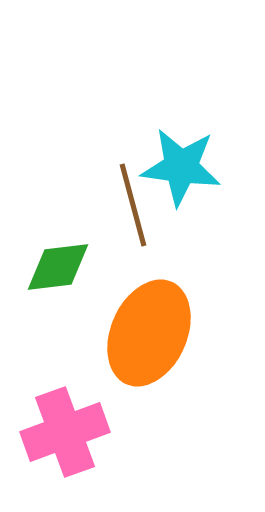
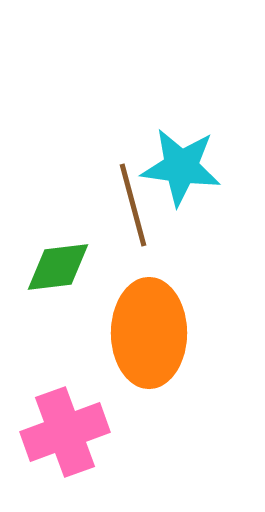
orange ellipse: rotated 24 degrees counterclockwise
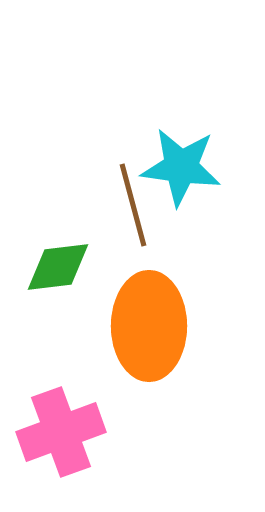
orange ellipse: moved 7 px up
pink cross: moved 4 px left
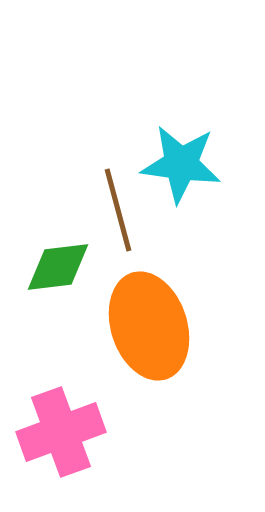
cyan star: moved 3 px up
brown line: moved 15 px left, 5 px down
orange ellipse: rotated 18 degrees counterclockwise
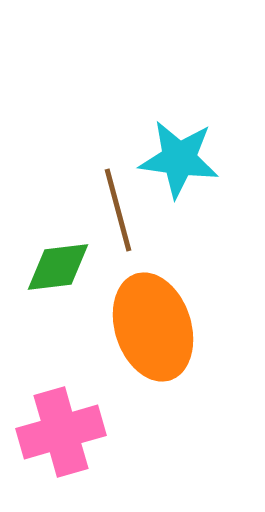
cyan star: moved 2 px left, 5 px up
orange ellipse: moved 4 px right, 1 px down
pink cross: rotated 4 degrees clockwise
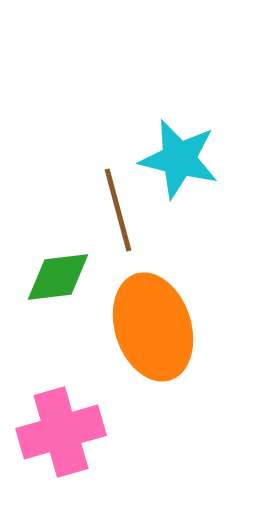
cyan star: rotated 6 degrees clockwise
green diamond: moved 10 px down
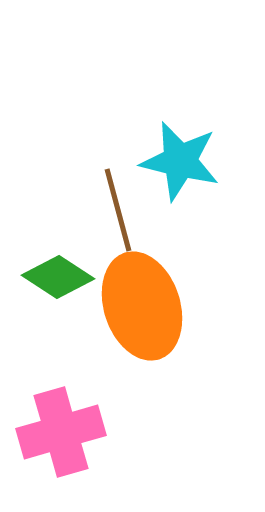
cyan star: moved 1 px right, 2 px down
green diamond: rotated 40 degrees clockwise
orange ellipse: moved 11 px left, 21 px up
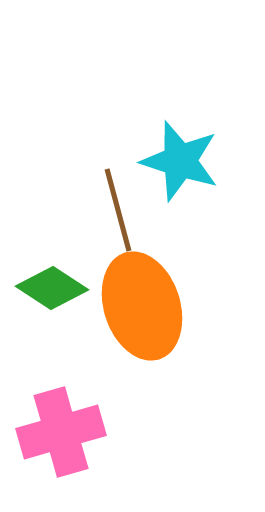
cyan star: rotated 4 degrees clockwise
green diamond: moved 6 px left, 11 px down
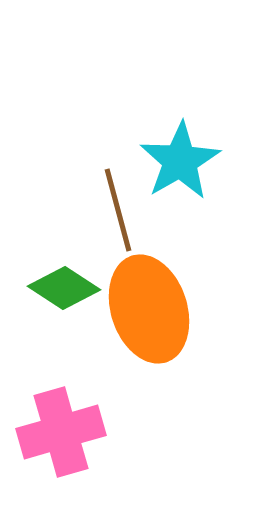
cyan star: rotated 24 degrees clockwise
green diamond: moved 12 px right
orange ellipse: moved 7 px right, 3 px down
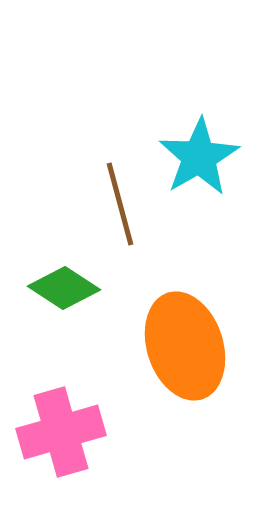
cyan star: moved 19 px right, 4 px up
brown line: moved 2 px right, 6 px up
orange ellipse: moved 36 px right, 37 px down
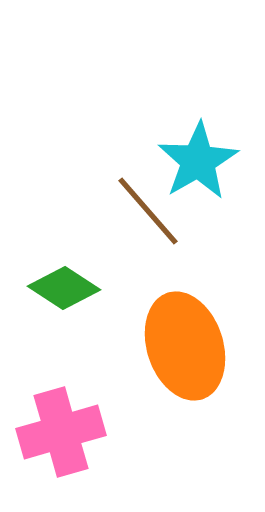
cyan star: moved 1 px left, 4 px down
brown line: moved 28 px right, 7 px down; rotated 26 degrees counterclockwise
